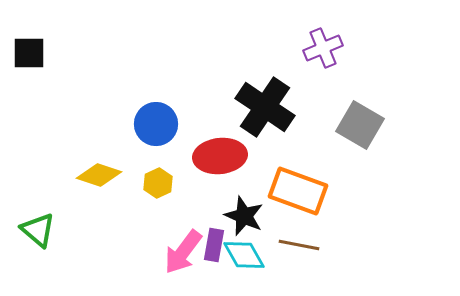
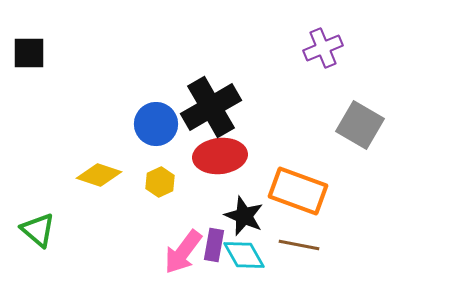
black cross: moved 54 px left; rotated 26 degrees clockwise
yellow hexagon: moved 2 px right, 1 px up
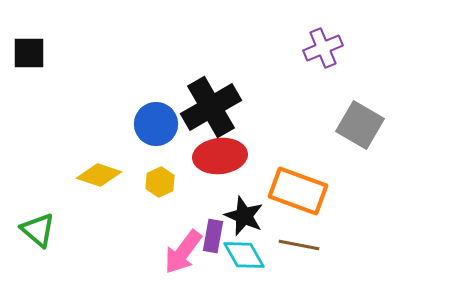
purple rectangle: moved 1 px left, 9 px up
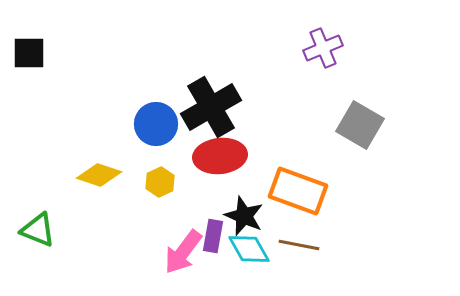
green triangle: rotated 18 degrees counterclockwise
cyan diamond: moved 5 px right, 6 px up
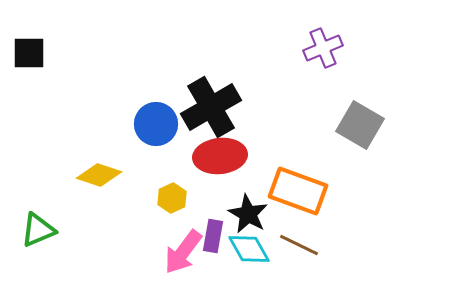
yellow hexagon: moved 12 px right, 16 px down
black star: moved 4 px right, 2 px up; rotated 6 degrees clockwise
green triangle: rotated 45 degrees counterclockwise
brown line: rotated 15 degrees clockwise
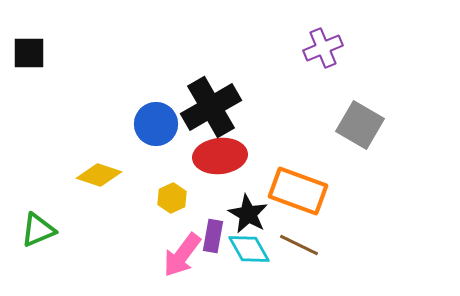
pink arrow: moved 1 px left, 3 px down
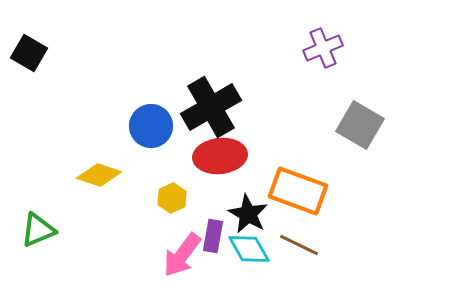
black square: rotated 30 degrees clockwise
blue circle: moved 5 px left, 2 px down
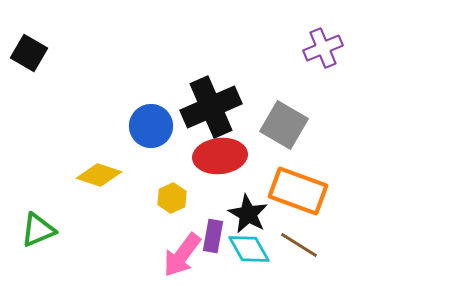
black cross: rotated 6 degrees clockwise
gray square: moved 76 px left
brown line: rotated 6 degrees clockwise
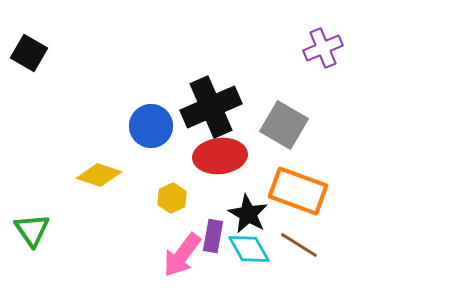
green triangle: moved 6 px left; rotated 42 degrees counterclockwise
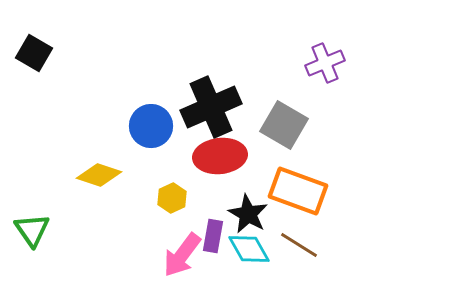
purple cross: moved 2 px right, 15 px down
black square: moved 5 px right
